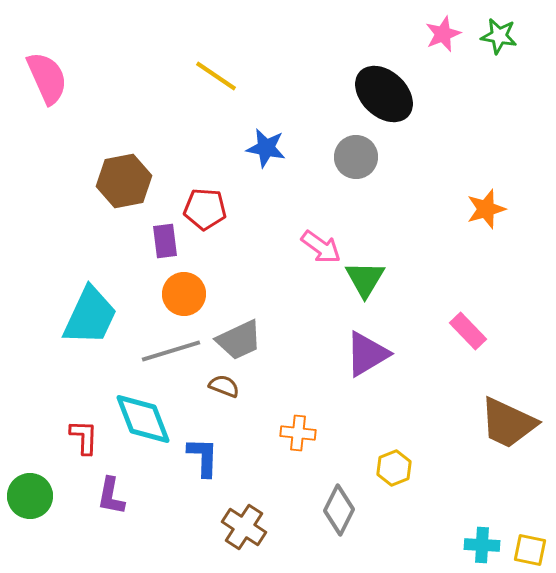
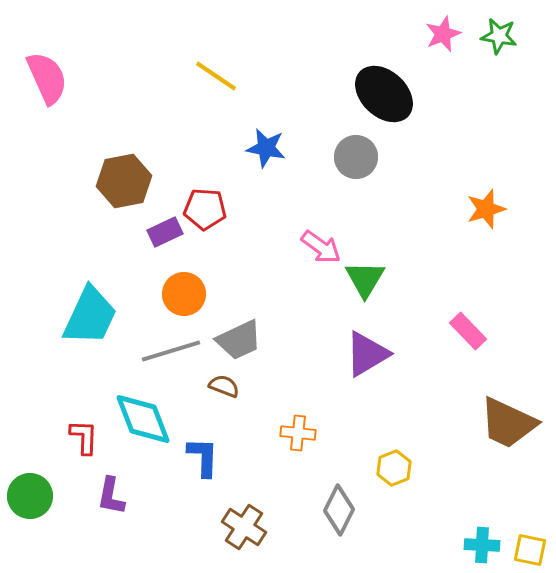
purple rectangle: moved 9 px up; rotated 72 degrees clockwise
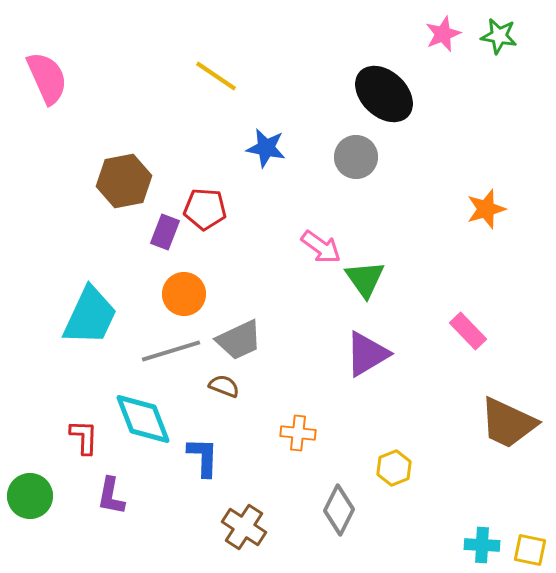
purple rectangle: rotated 44 degrees counterclockwise
green triangle: rotated 6 degrees counterclockwise
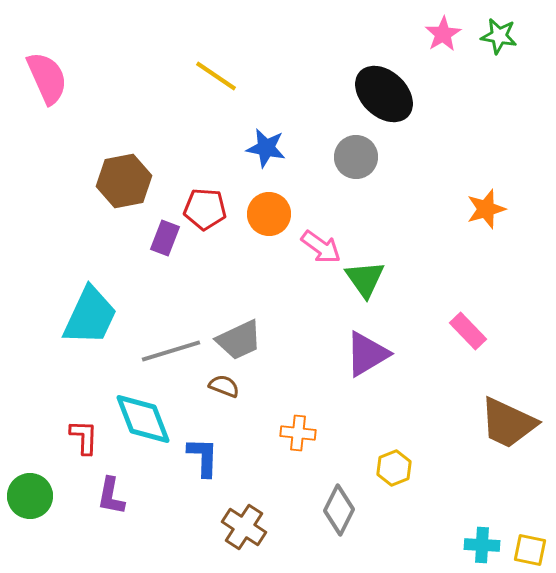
pink star: rotated 9 degrees counterclockwise
purple rectangle: moved 6 px down
orange circle: moved 85 px right, 80 px up
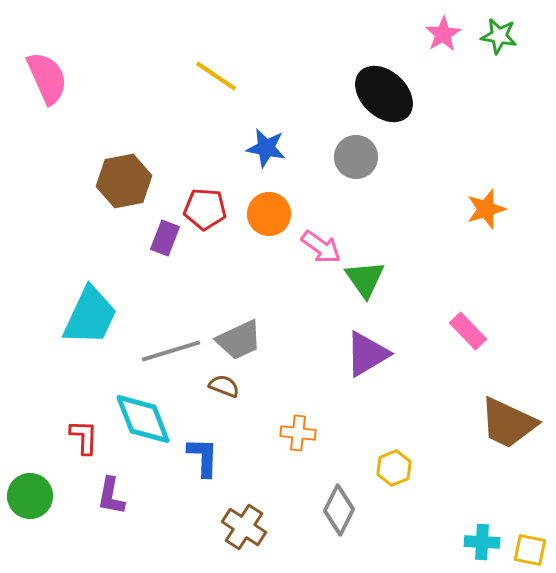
cyan cross: moved 3 px up
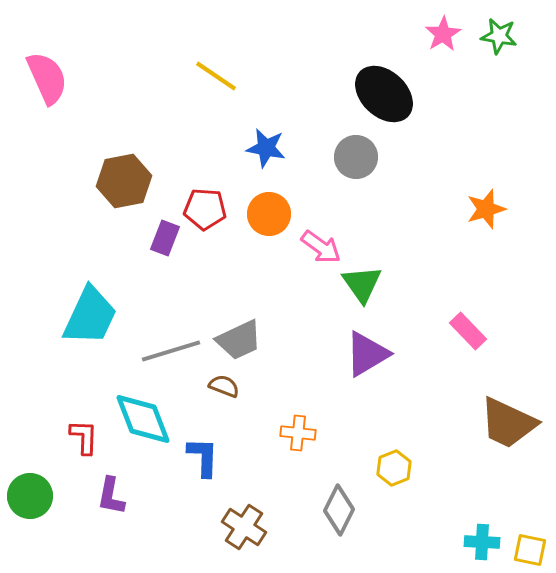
green triangle: moved 3 px left, 5 px down
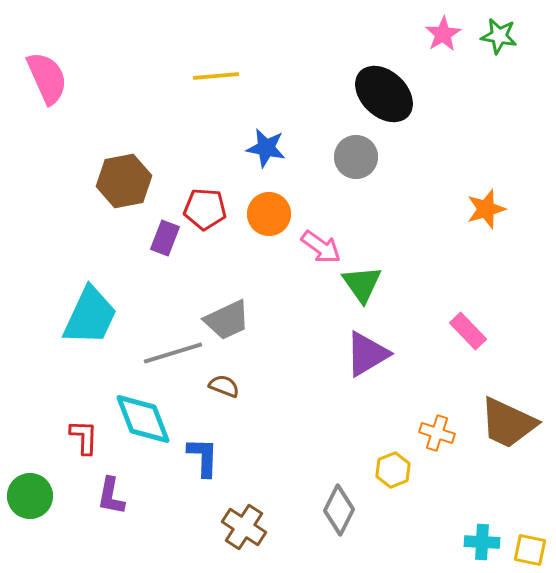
yellow line: rotated 39 degrees counterclockwise
gray trapezoid: moved 12 px left, 20 px up
gray line: moved 2 px right, 2 px down
orange cross: moved 139 px right; rotated 12 degrees clockwise
yellow hexagon: moved 1 px left, 2 px down
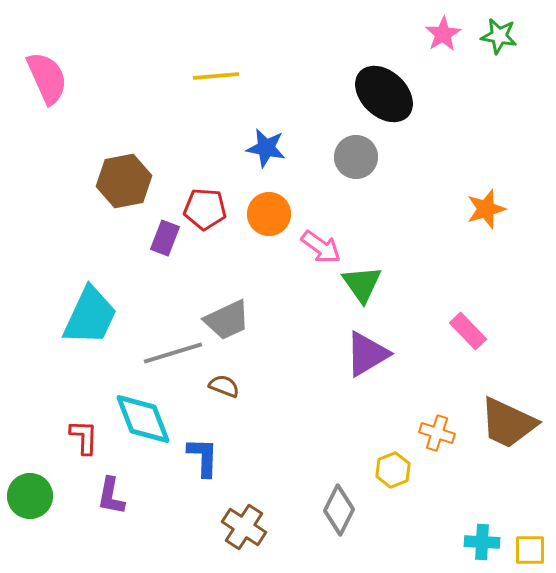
yellow square: rotated 12 degrees counterclockwise
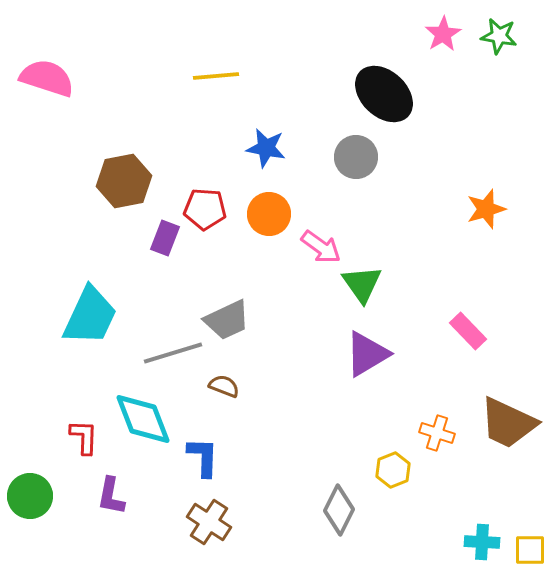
pink semicircle: rotated 48 degrees counterclockwise
brown cross: moved 35 px left, 5 px up
